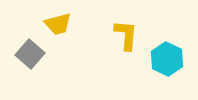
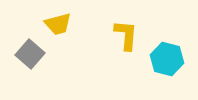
cyan hexagon: rotated 12 degrees counterclockwise
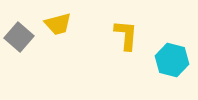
gray square: moved 11 px left, 17 px up
cyan hexagon: moved 5 px right, 1 px down
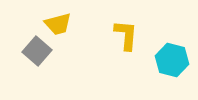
gray square: moved 18 px right, 14 px down
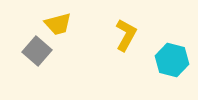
yellow L-shape: rotated 24 degrees clockwise
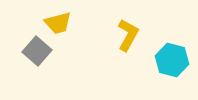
yellow trapezoid: moved 1 px up
yellow L-shape: moved 2 px right
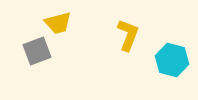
yellow L-shape: rotated 8 degrees counterclockwise
gray square: rotated 28 degrees clockwise
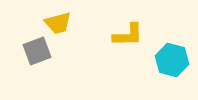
yellow L-shape: rotated 68 degrees clockwise
